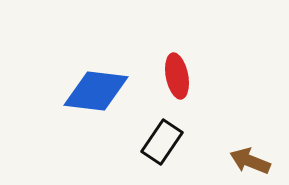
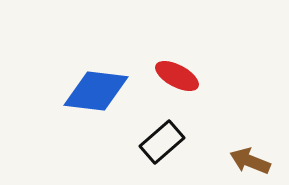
red ellipse: rotated 51 degrees counterclockwise
black rectangle: rotated 15 degrees clockwise
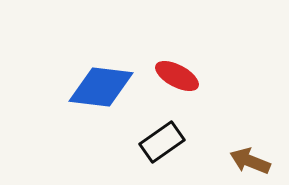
blue diamond: moved 5 px right, 4 px up
black rectangle: rotated 6 degrees clockwise
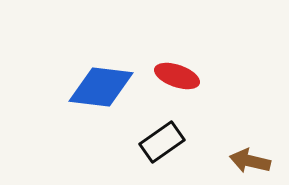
red ellipse: rotated 9 degrees counterclockwise
brown arrow: rotated 9 degrees counterclockwise
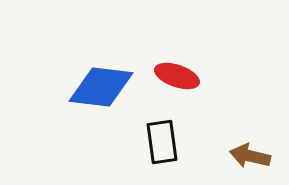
black rectangle: rotated 63 degrees counterclockwise
brown arrow: moved 5 px up
